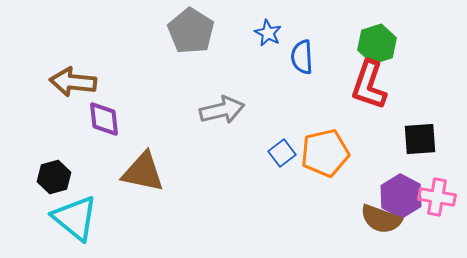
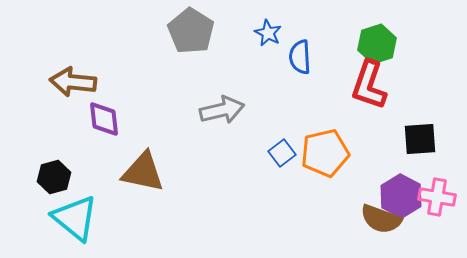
blue semicircle: moved 2 px left
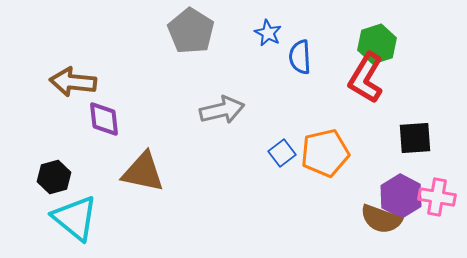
red L-shape: moved 3 px left, 7 px up; rotated 12 degrees clockwise
black square: moved 5 px left, 1 px up
